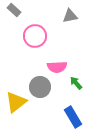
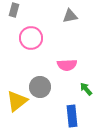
gray rectangle: rotated 64 degrees clockwise
pink circle: moved 4 px left, 2 px down
pink semicircle: moved 10 px right, 2 px up
green arrow: moved 10 px right, 6 px down
yellow triangle: moved 1 px right, 1 px up
blue rectangle: moved 1 px left, 1 px up; rotated 25 degrees clockwise
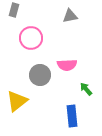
gray circle: moved 12 px up
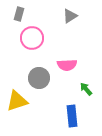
gray rectangle: moved 5 px right, 4 px down
gray triangle: rotated 21 degrees counterclockwise
pink circle: moved 1 px right
gray circle: moved 1 px left, 3 px down
yellow triangle: rotated 20 degrees clockwise
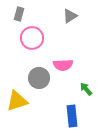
pink semicircle: moved 4 px left
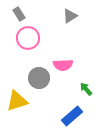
gray rectangle: rotated 48 degrees counterclockwise
pink circle: moved 4 px left
blue rectangle: rotated 55 degrees clockwise
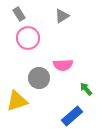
gray triangle: moved 8 px left
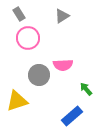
gray circle: moved 3 px up
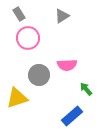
pink semicircle: moved 4 px right
yellow triangle: moved 3 px up
